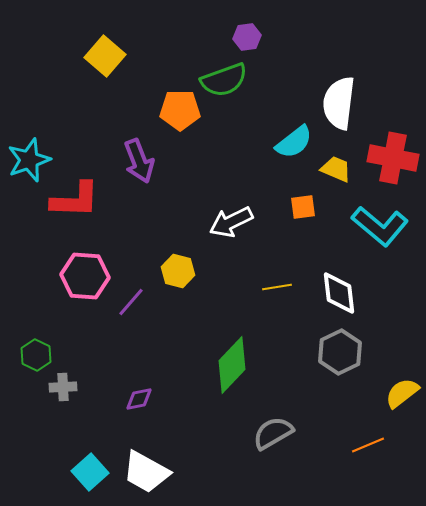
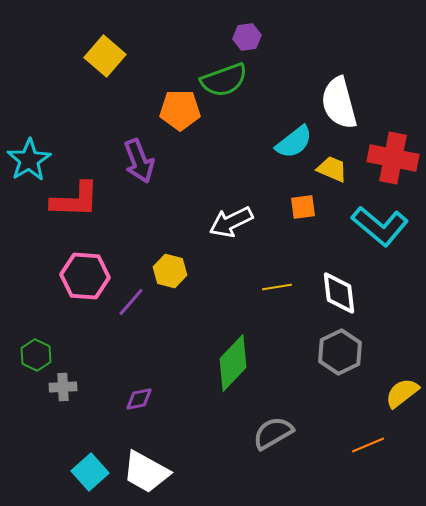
white semicircle: rotated 22 degrees counterclockwise
cyan star: rotated 12 degrees counterclockwise
yellow trapezoid: moved 4 px left
yellow hexagon: moved 8 px left
green diamond: moved 1 px right, 2 px up
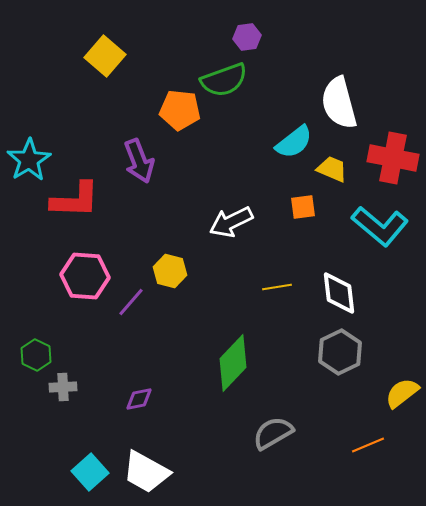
orange pentagon: rotated 6 degrees clockwise
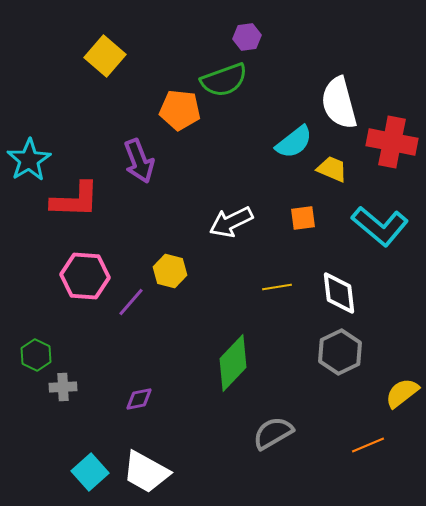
red cross: moved 1 px left, 16 px up
orange square: moved 11 px down
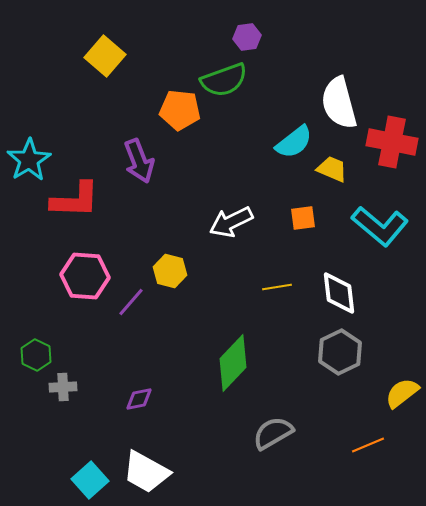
cyan square: moved 8 px down
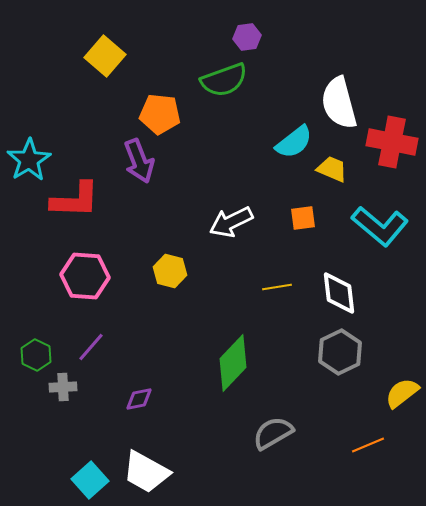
orange pentagon: moved 20 px left, 4 px down
purple line: moved 40 px left, 45 px down
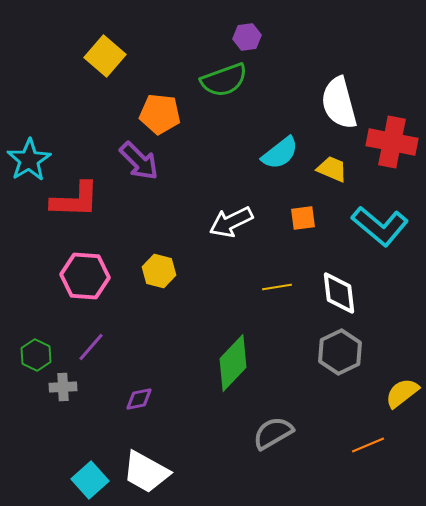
cyan semicircle: moved 14 px left, 11 px down
purple arrow: rotated 24 degrees counterclockwise
yellow hexagon: moved 11 px left
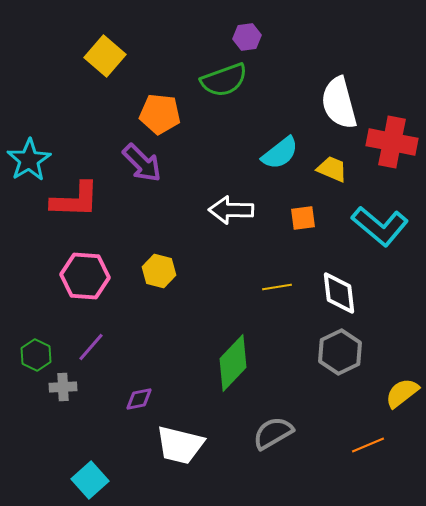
purple arrow: moved 3 px right, 2 px down
white arrow: moved 12 px up; rotated 27 degrees clockwise
white trapezoid: moved 34 px right, 27 px up; rotated 15 degrees counterclockwise
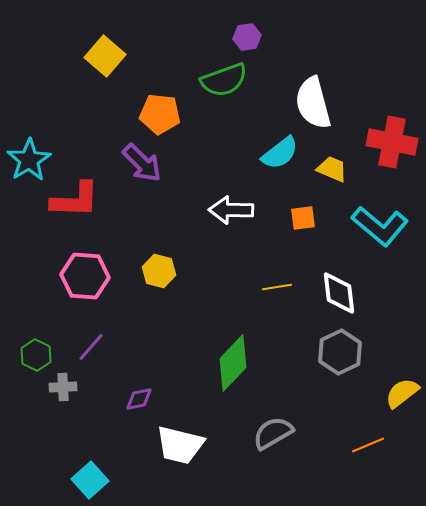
white semicircle: moved 26 px left
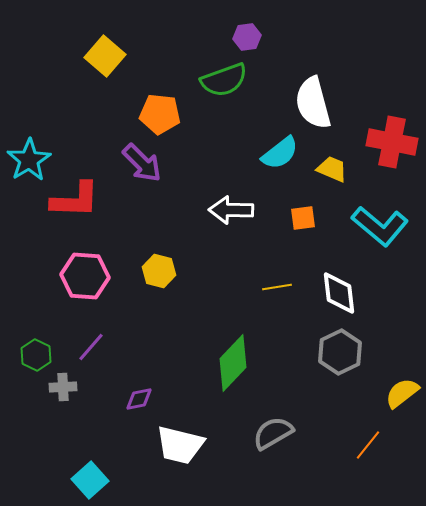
orange line: rotated 28 degrees counterclockwise
